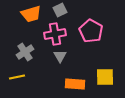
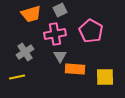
orange rectangle: moved 15 px up
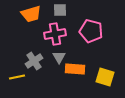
gray square: rotated 24 degrees clockwise
pink pentagon: rotated 15 degrees counterclockwise
gray cross: moved 9 px right, 9 px down
gray triangle: moved 1 px left, 1 px down
yellow square: rotated 18 degrees clockwise
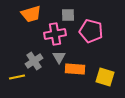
gray square: moved 8 px right, 5 px down
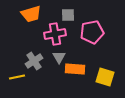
pink pentagon: moved 1 px right, 1 px down; rotated 25 degrees counterclockwise
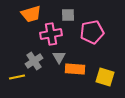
pink cross: moved 4 px left
